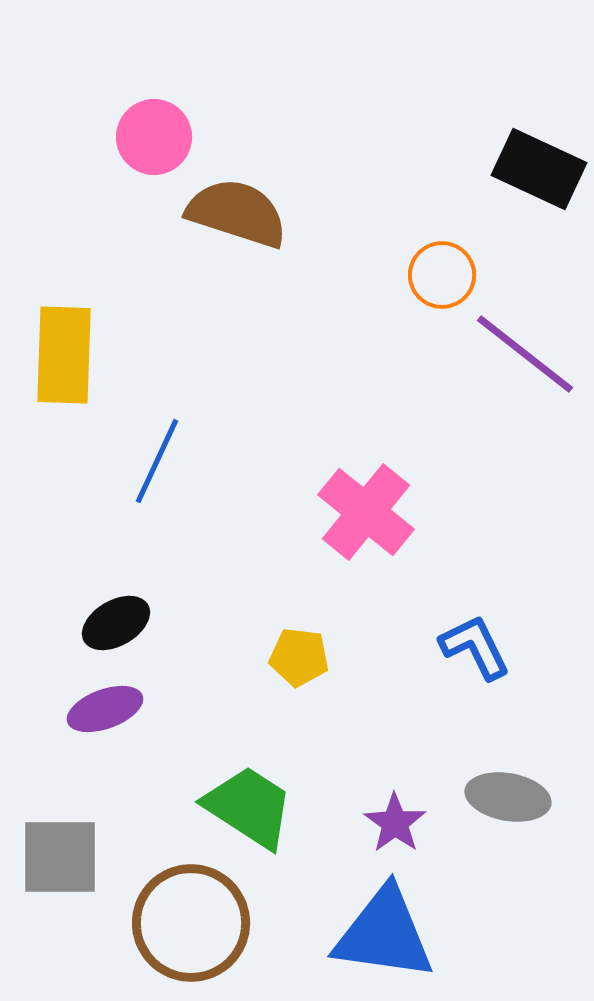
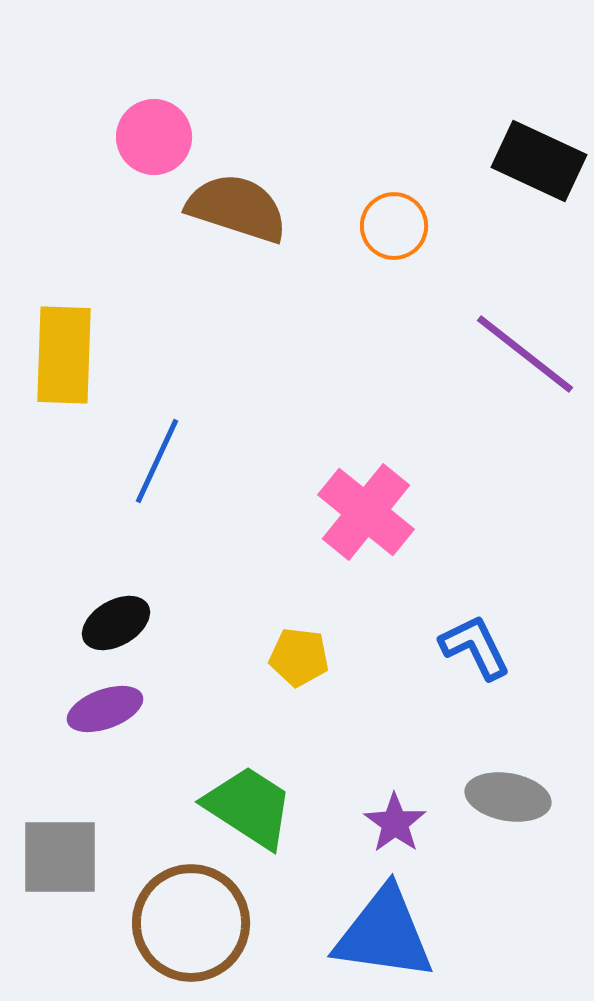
black rectangle: moved 8 px up
brown semicircle: moved 5 px up
orange circle: moved 48 px left, 49 px up
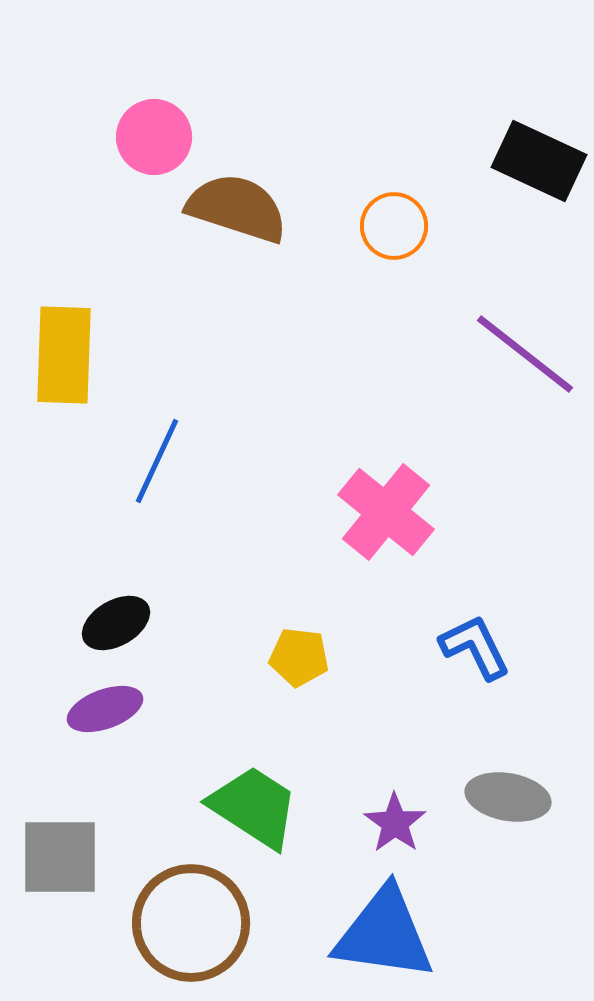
pink cross: moved 20 px right
green trapezoid: moved 5 px right
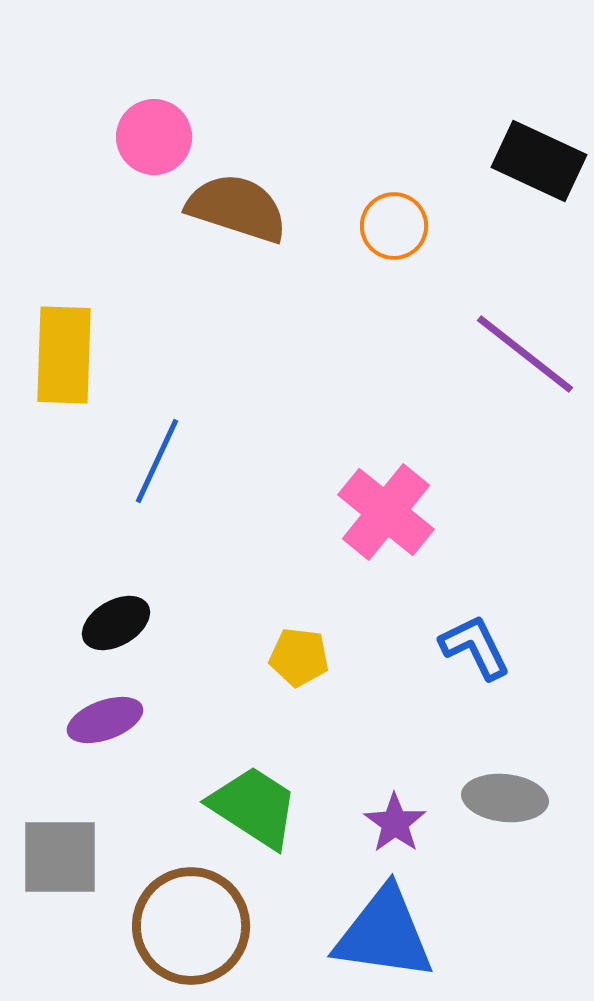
purple ellipse: moved 11 px down
gray ellipse: moved 3 px left, 1 px down; rotated 4 degrees counterclockwise
brown circle: moved 3 px down
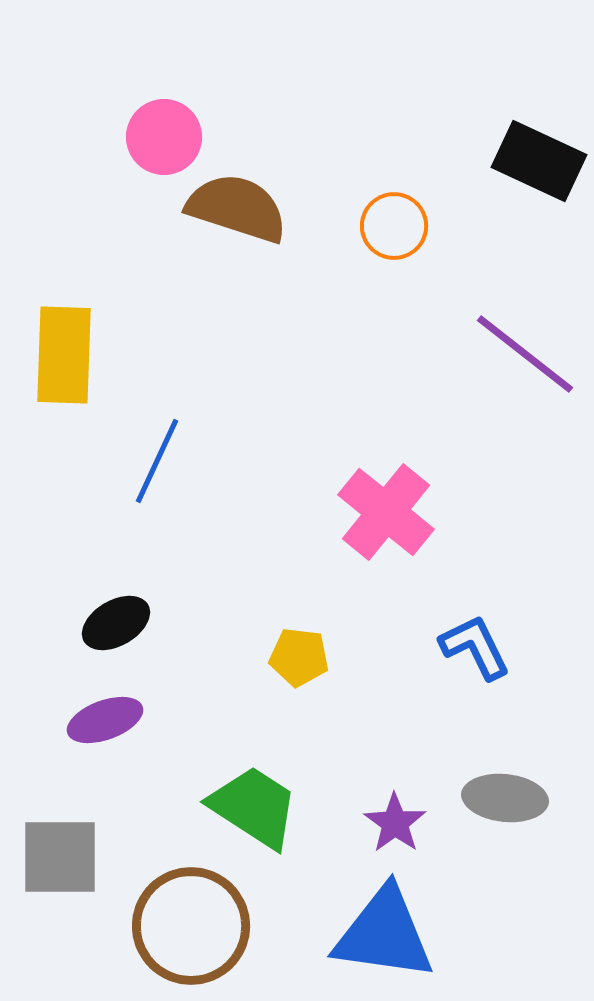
pink circle: moved 10 px right
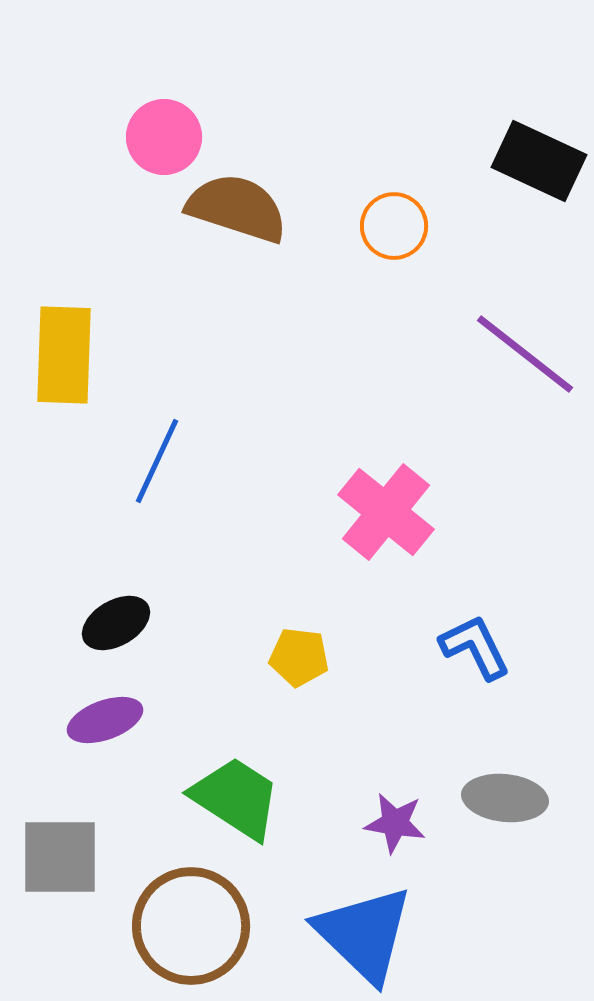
green trapezoid: moved 18 px left, 9 px up
purple star: rotated 26 degrees counterclockwise
blue triangle: moved 20 px left; rotated 36 degrees clockwise
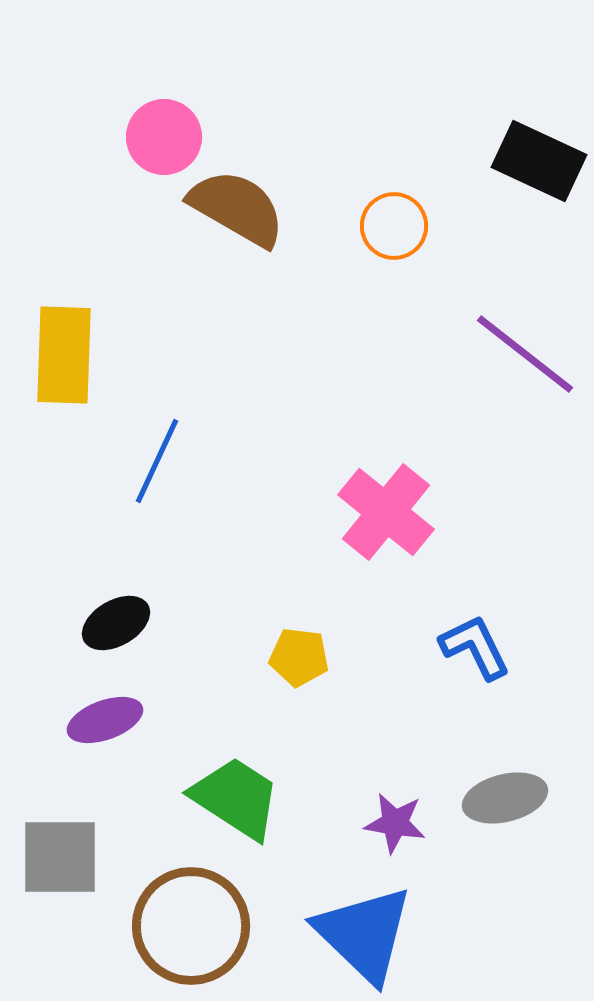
brown semicircle: rotated 12 degrees clockwise
gray ellipse: rotated 20 degrees counterclockwise
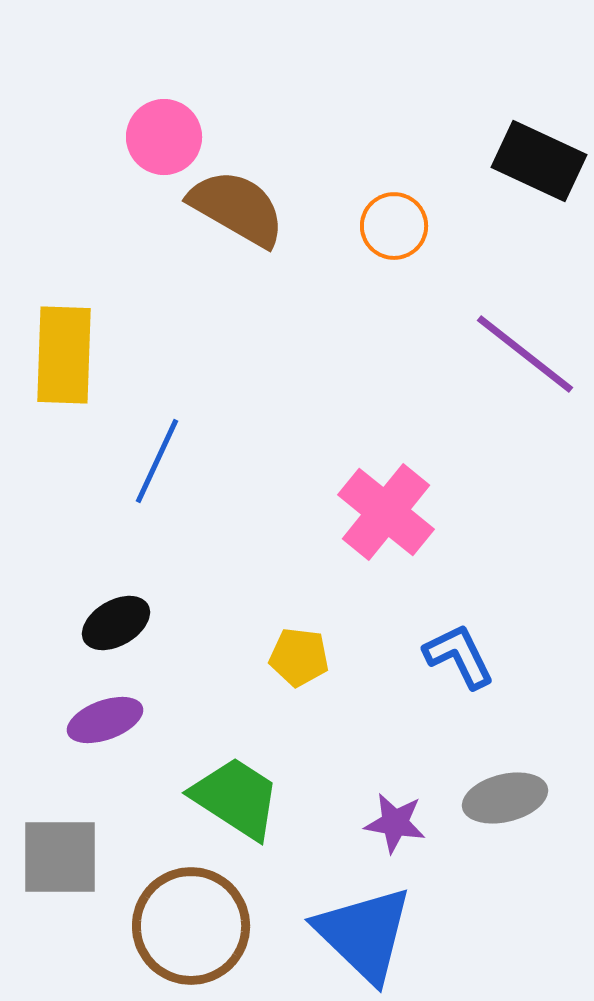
blue L-shape: moved 16 px left, 9 px down
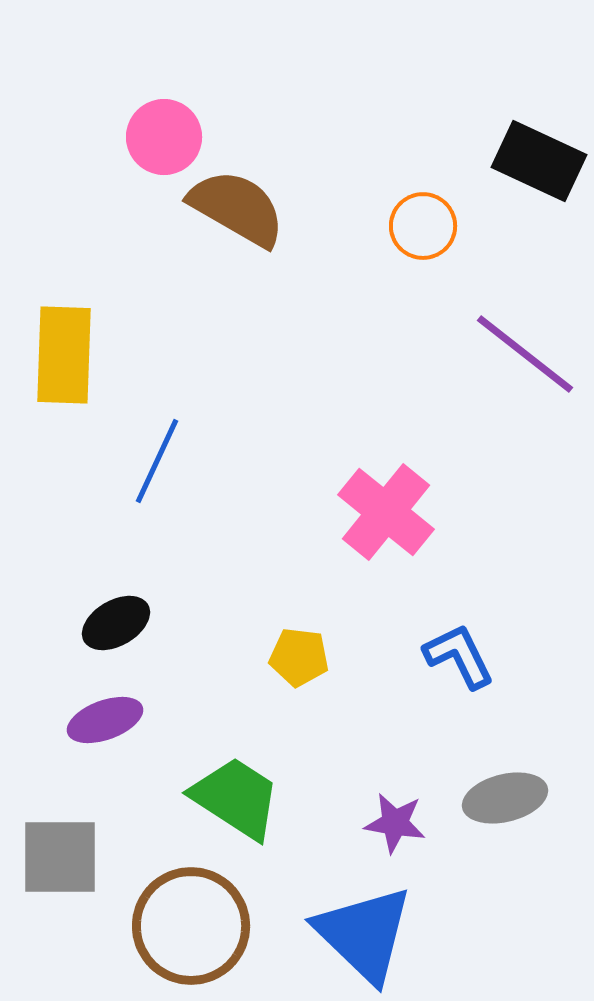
orange circle: moved 29 px right
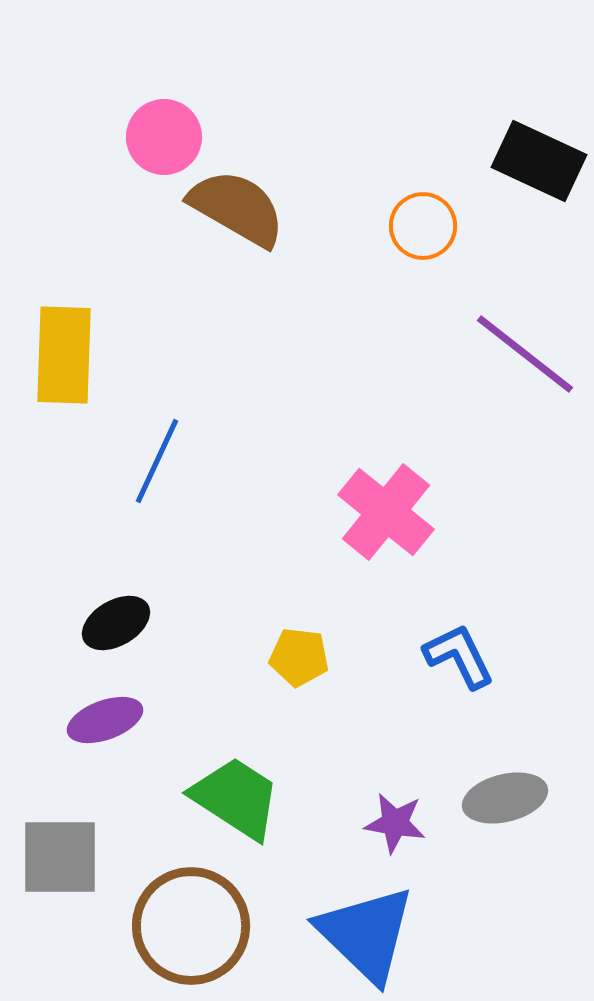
blue triangle: moved 2 px right
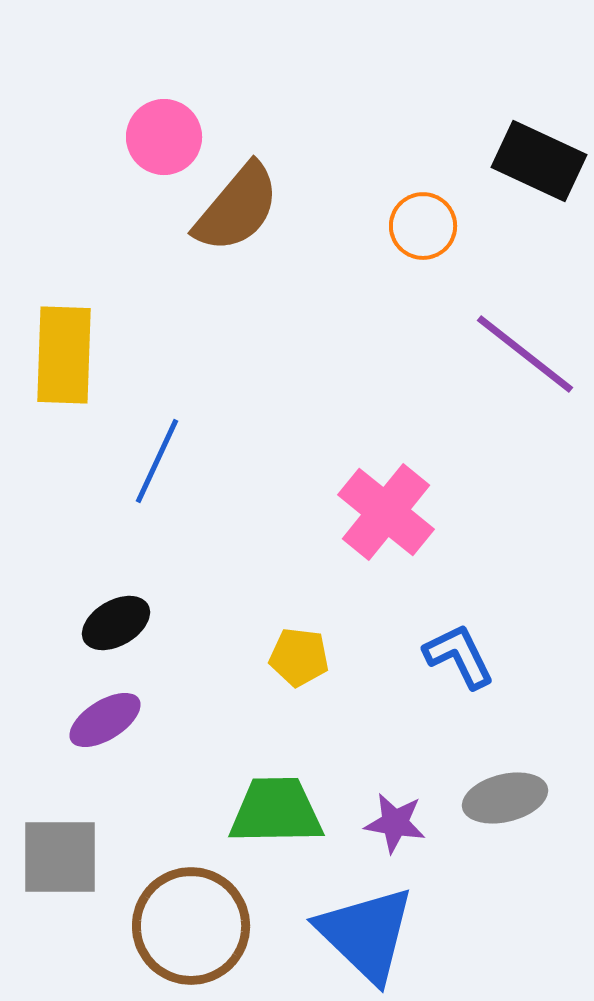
brown semicircle: rotated 100 degrees clockwise
purple ellipse: rotated 12 degrees counterclockwise
green trapezoid: moved 40 px right, 13 px down; rotated 34 degrees counterclockwise
